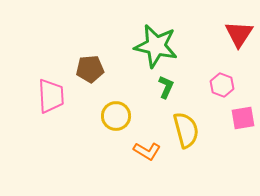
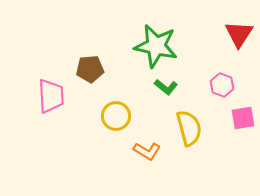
green L-shape: rotated 105 degrees clockwise
yellow semicircle: moved 3 px right, 2 px up
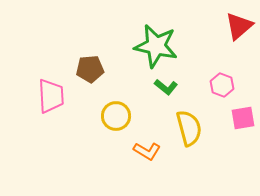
red triangle: moved 8 px up; rotated 16 degrees clockwise
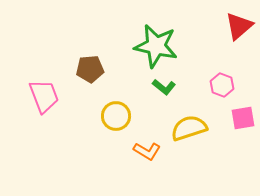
green L-shape: moved 2 px left
pink trapezoid: moved 7 px left; rotated 18 degrees counterclockwise
yellow semicircle: rotated 93 degrees counterclockwise
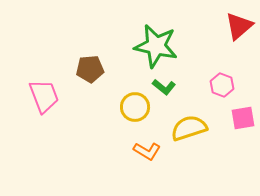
yellow circle: moved 19 px right, 9 px up
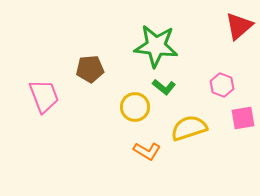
green star: rotated 6 degrees counterclockwise
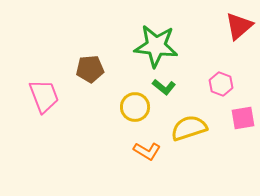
pink hexagon: moved 1 px left, 1 px up
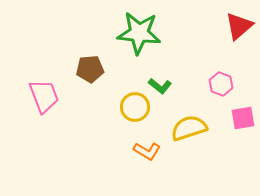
green star: moved 17 px left, 13 px up
green L-shape: moved 4 px left, 1 px up
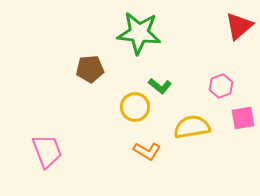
pink hexagon: moved 2 px down; rotated 20 degrees clockwise
pink trapezoid: moved 3 px right, 55 px down
yellow semicircle: moved 3 px right, 1 px up; rotated 9 degrees clockwise
